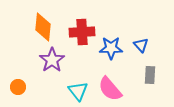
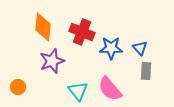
red cross: rotated 25 degrees clockwise
blue triangle: moved 1 px left, 3 px down
purple star: moved 1 px down; rotated 15 degrees clockwise
gray rectangle: moved 4 px left, 4 px up
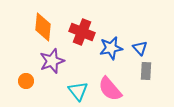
blue star: rotated 10 degrees counterclockwise
orange circle: moved 8 px right, 6 px up
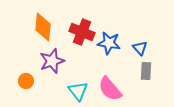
blue star: moved 2 px left, 5 px up; rotated 20 degrees clockwise
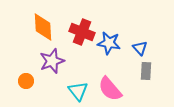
orange diamond: rotated 8 degrees counterclockwise
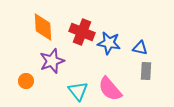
blue triangle: rotated 35 degrees counterclockwise
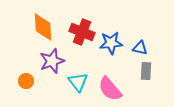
blue star: moved 2 px right; rotated 15 degrees counterclockwise
cyan triangle: moved 9 px up
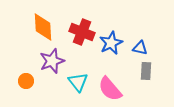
blue star: rotated 20 degrees counterclockwise
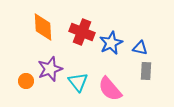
purple star: moved 2 px left, 8 px down
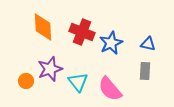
blue triangle: moved 8 px right, 4 px up
gray rectangle: moved 1 px left
